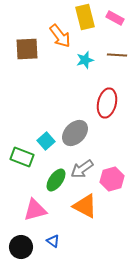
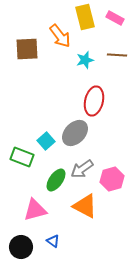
red ellipse: moved 13 px left, 2 px up
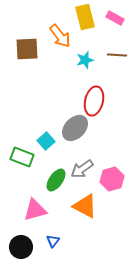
gray ellipse: moved 5 px up
blue triangle: rotated 32 degrees clockwise
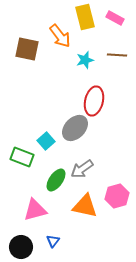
brown square: rotated 15 degrees clockwise
pink hexagon: moved 5 px right, 17 px down
orange triangle: rotated 16 degrees counterclockwise
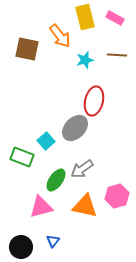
pink triangle: moved 6 px right, 3 px up
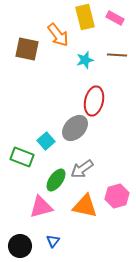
orange arrow: moved 2 px left, 1 px up
black circle: moved 1 px left, 1 px up
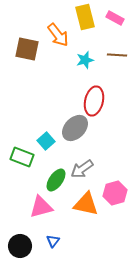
pink hexagon: moved 2 px left, 3 px up
orange triangle: moved 1 px right, 2 px up
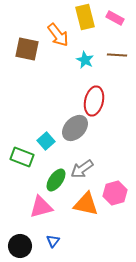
cyan star: rotated 30 degrees counterclockwise
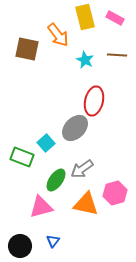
cyan square: moved 2 px down
